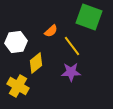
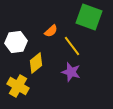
purple star: rotated 18 degrees clockwise
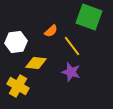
yellow diamond: rotated 45 degrees clockwise
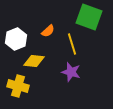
orange semicircle: moved 3 px left
white hexagon: moved 3 px up; rotated 15 degrees counterclockwise
yellow line: moved 2 px up; rotated 20 degrees clockwise
yellow diamond: moved 2 px left, 2 px up
yellow cross: rotated 15 degrees counterclockwise
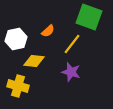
white hexagon: rotated 10 degrees clockwise
yellow line: rotated 55 degrees clockwise
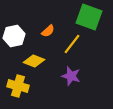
white hexagon: moved 2 px left, 3 px up
yellow diamond: rotated 15 degrees clockwise
purple star: moved 4 px down
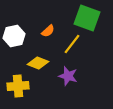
green square: moved 2 px left, 1 px down
yellow diamond: moved 4 px right, 2 px down
purple star: moved 3 px left
yellow cross: rotated 20 degrees counterclockwise
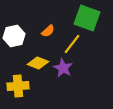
purple star: moved 5 px left, 8 px up; rotated 12 degrees clockwise
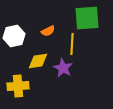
green square: rotated 24 degrees counterclockwise
orange semicircle: rotated 16 degrees clockwise
yellow line: rotated 35 degrees counterclockwise
yellow diamond: moved 2 px up; rotated 30 degrees counterclockwise
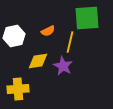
yellow line: moved 2 px left, 2 px up; rotated 10 degrees clockwise
purple star: moved 2 px up
yellow cross: moved 3 px down
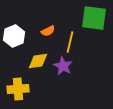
green square: moved 7 px right; rotated 12 degrees clockwise
white hexagon: rotated 10 degrees counterclockwise
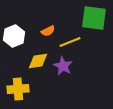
yellow line: rotated 55 degrees clockwise
